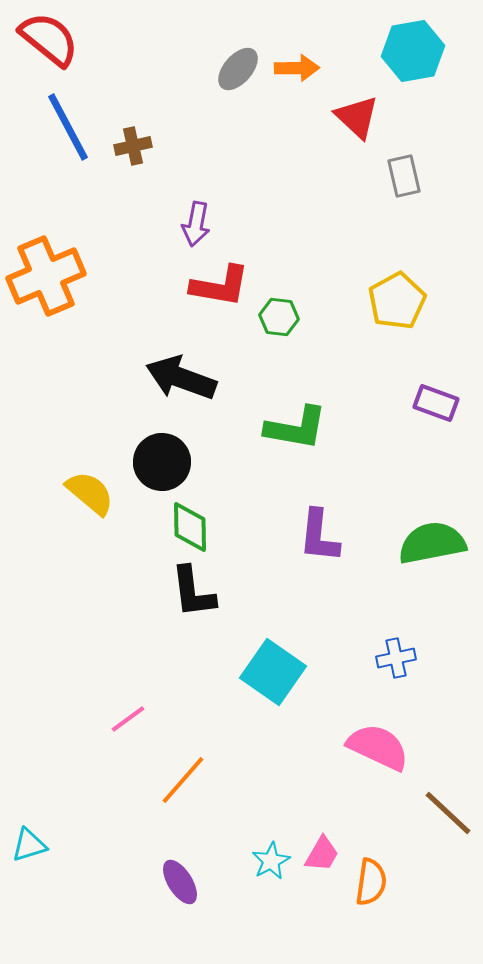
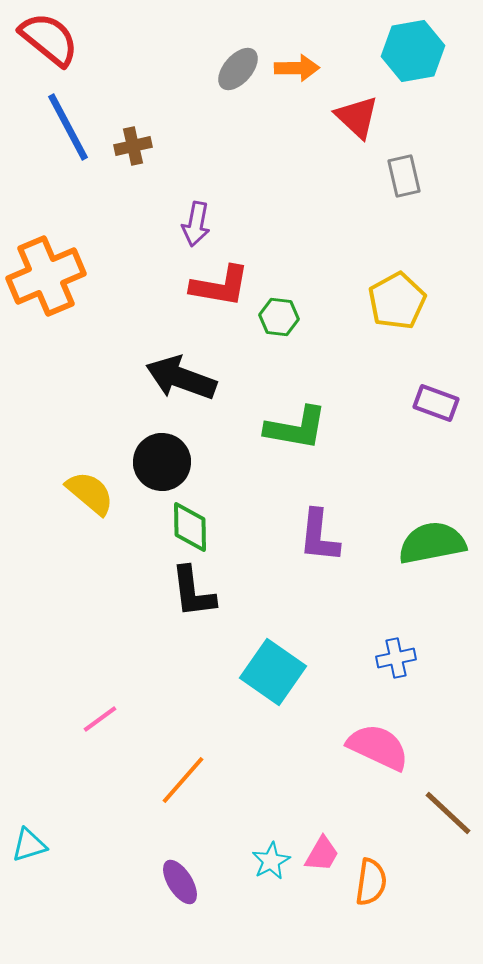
pink line: moved 28 px left
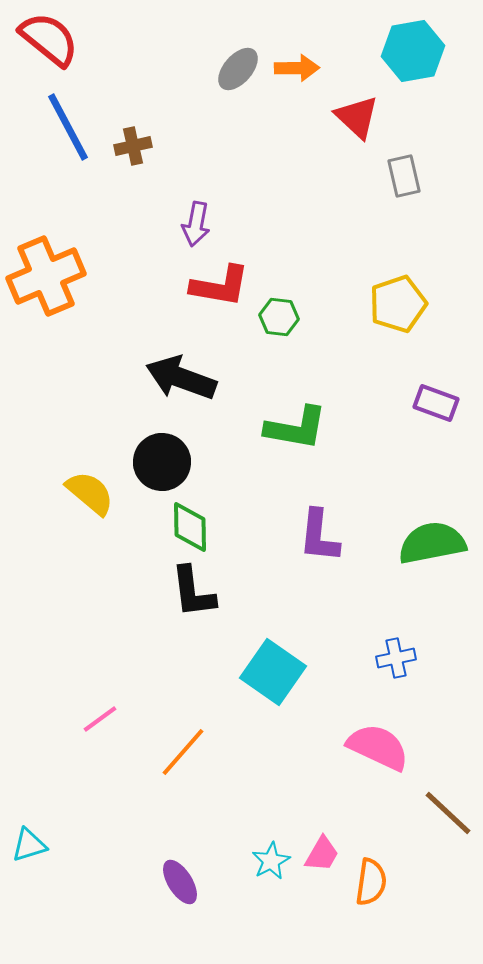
yellow pentagon: moved 1 px right, 3 px down; rotated 10 degrees clockwise
orange line: moved 28 px up
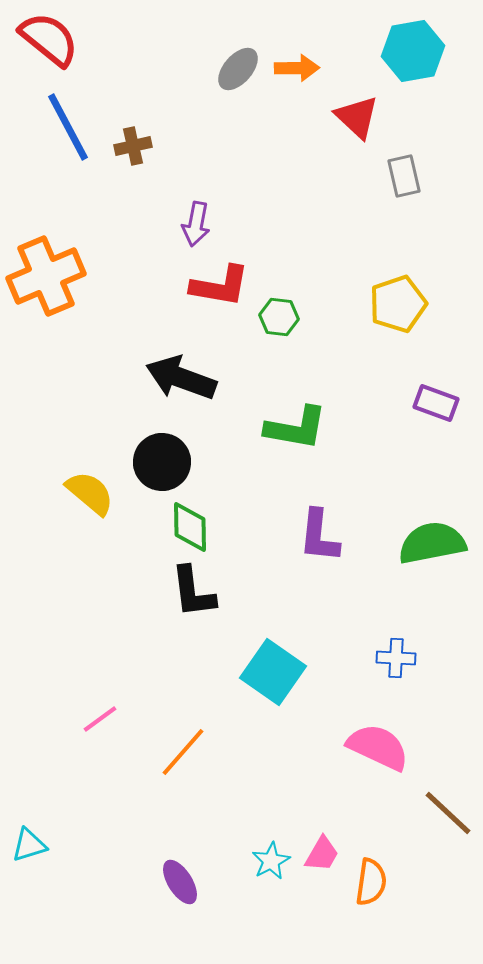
blue cross: rotated 15 degrees clockwise
